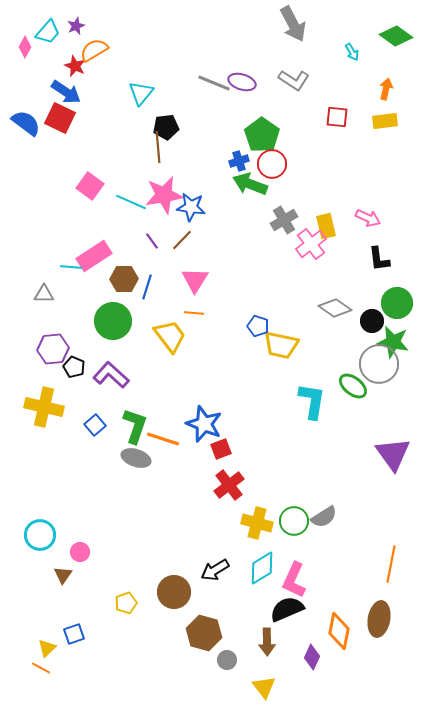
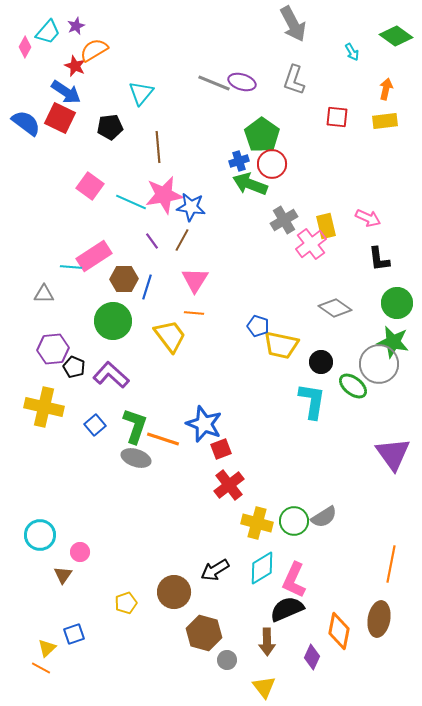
gray L-shape at (294, 80): rotated 76 degrees clockwise
black pentagon at (166, 127): moved 56 px left
brown line at (182, 240): rotated 15 degrees counterclockwise
black circle at (372, 321): moved 51 px left, 41 px down
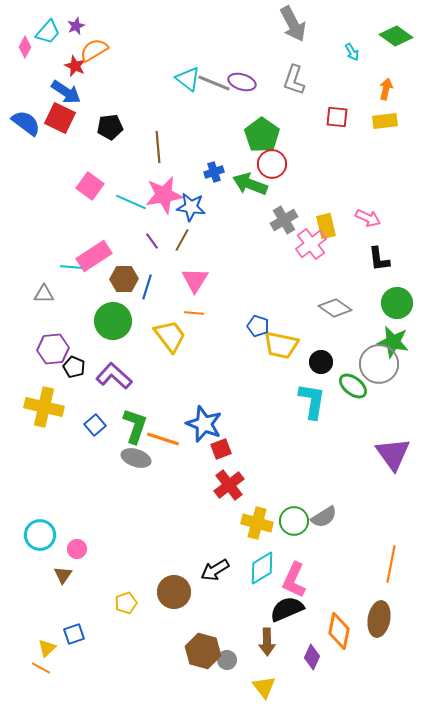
cyan triangle at (141, 93): moved 47 px right, 14 px up; rotated 32 degrees counterclockwise
blue cross at (239, 161): moved 25 px left, 11 px down
purple L-shape at (111, 375): moved 3 px right, 1 px down
pink circle at (80, 552): moved 3 px left, 3 px up
brown hexagon at (204, 633): moved 1 px left, 18 px down
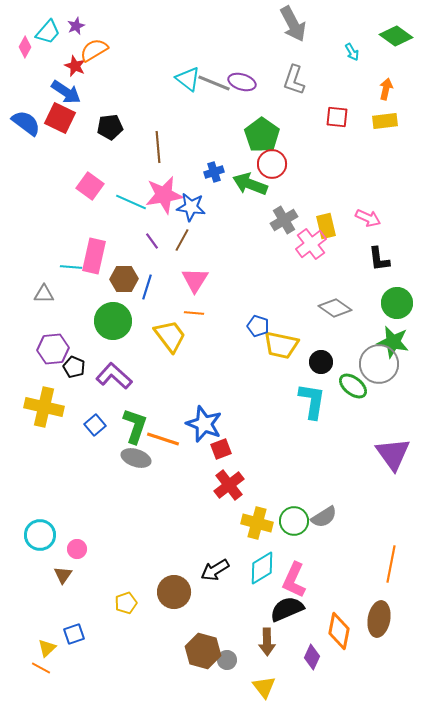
pink rectangle at (94, 256): rotated 44 degrees counterclockwise
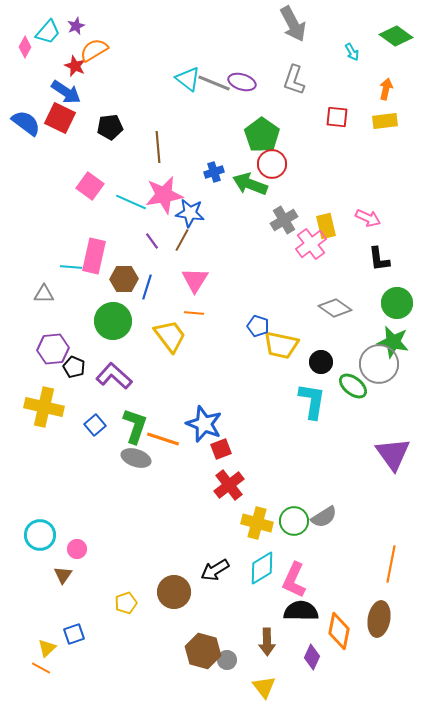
blue star at (191, 207): moved 1 px left, 6 px down
black semicircle at (287, 609): moved 14 px right, 2 px down; rotated 24 degrees clockwise
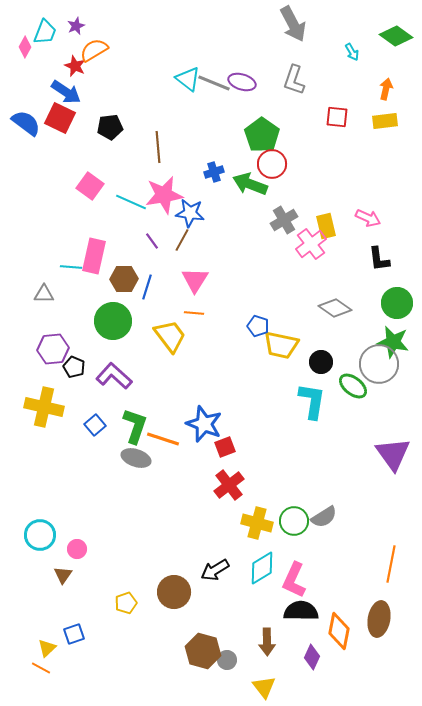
cyan trapezoid at (48, 32): moved 3 px left; rotated 20 degrees counterclockwise
red square at (221, 449): moved 4 px right, 2 px up
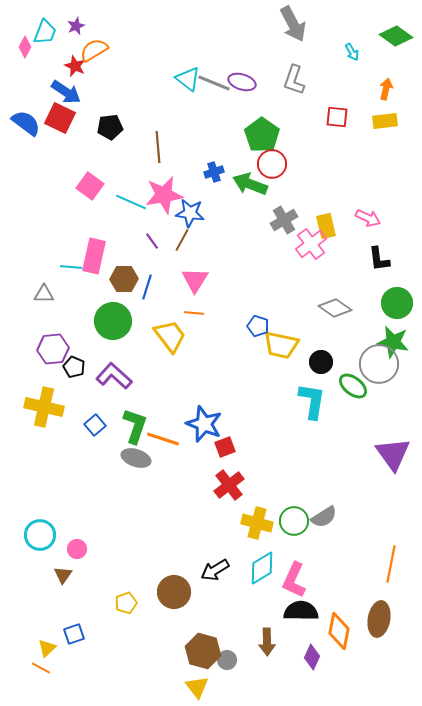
yellow triangle at (264, 687): moved 67 px left
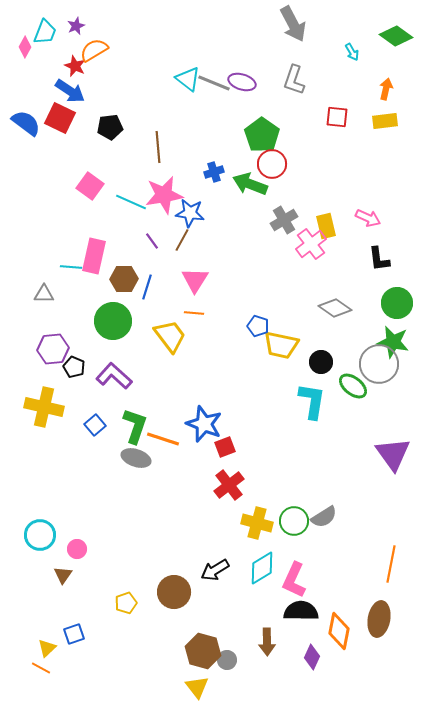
blue arrow at (66, 92): moved 4 px right, 1 px up
